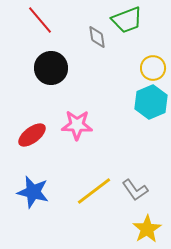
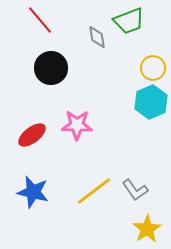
green trapezoid: moved 2 px right, 1 px down
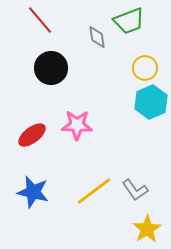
yellow circle: moved 8 px left
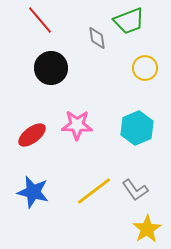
gray diamond: moved 1 px down
cyan hexagon: moved 14 px left, 26 px down
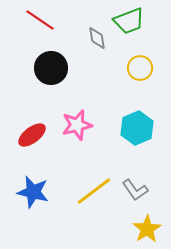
red line: rotated 16 degrees counterclockwise
yellow circle: moved 5 px left
pink star: rotated 16 degrees counterclockwise
